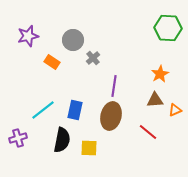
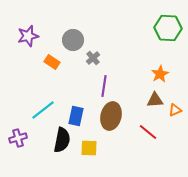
purple line: moved 10 px left
blue rectangle: moved 1 px right, 6 px down
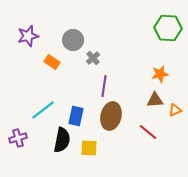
orange star: rotated 18 degrees clockwise
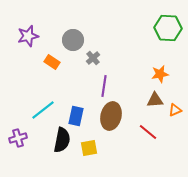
yellow square: rotated 12 degrees counterclockwise
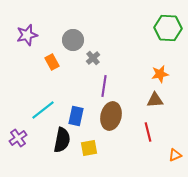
purple star: moved 1 px left, 1 px up
orange rectangle: rotated 28 degrees clockwise
orange triangle: moved 45 px down
red line: rotated 36 degrees clockwise
purple cross: rotated 18 degrees counterclockwise
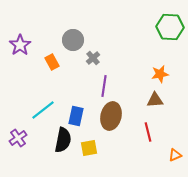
green hexagon: moved 2 px right, 1 px up
purple star: moved 7 px left, 10 px down; rotated 20 degrees counterclockwise
black semicircle: moved 1 px right
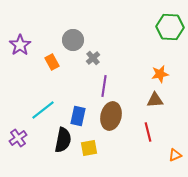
blue rectangle: moved 2 px right
